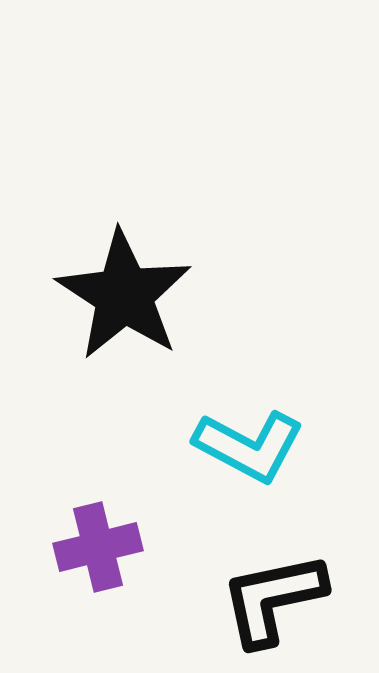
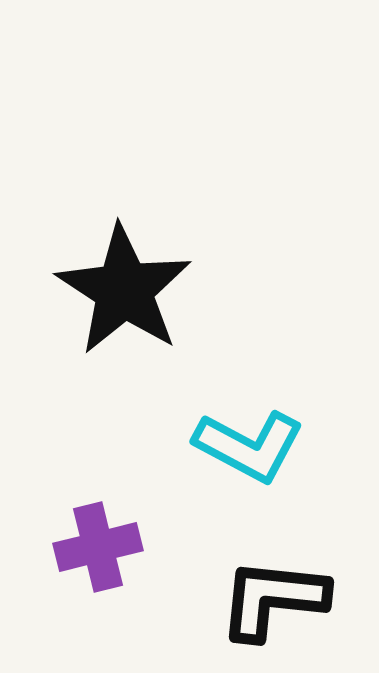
black star: moved 5 px up
black L-shape: rotated 18 degrees clockwise
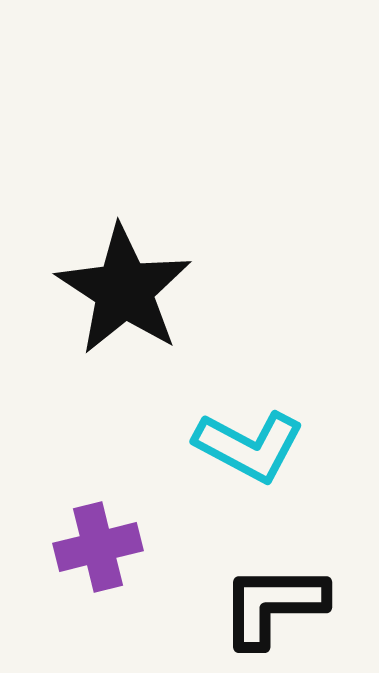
black L-shape: moved 6 px down; rotated 6 degrees counterclockwise
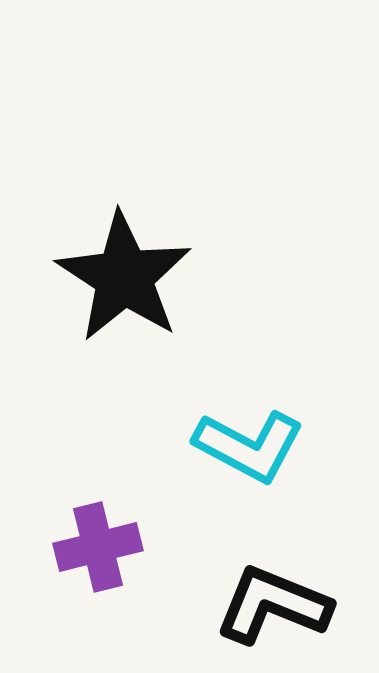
black star: moved 13 px up
black L-shape: rotated 22 degrees clockwise
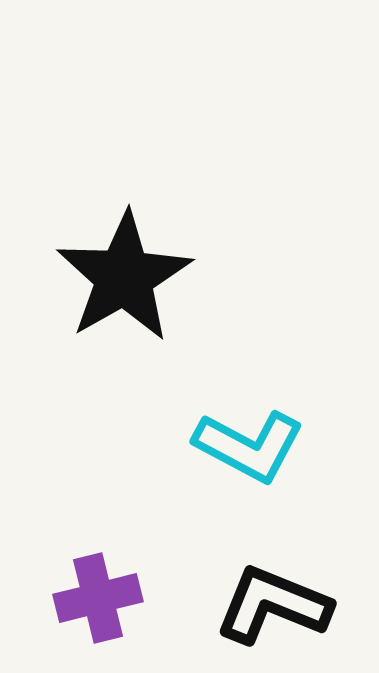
black star: rotated 9 degrees clockwise
purple cross: moved 51 px down
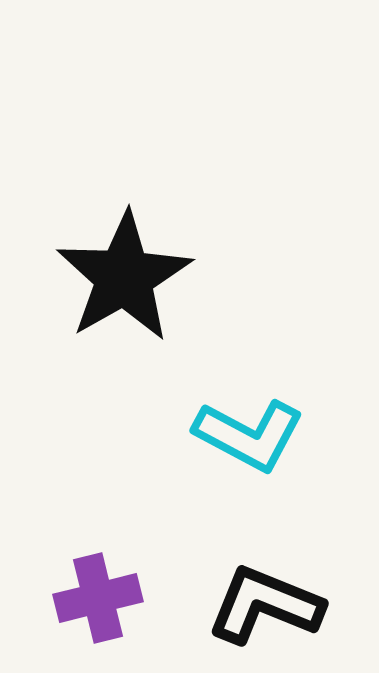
cyan L-shape: moved 11 px up
black L-shape: moved 8 px left
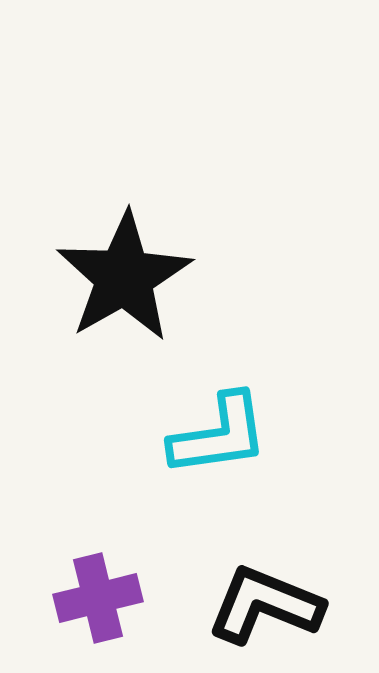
cyan L-shape: moved 30 px left; rotated 36 degrees counterclockwise
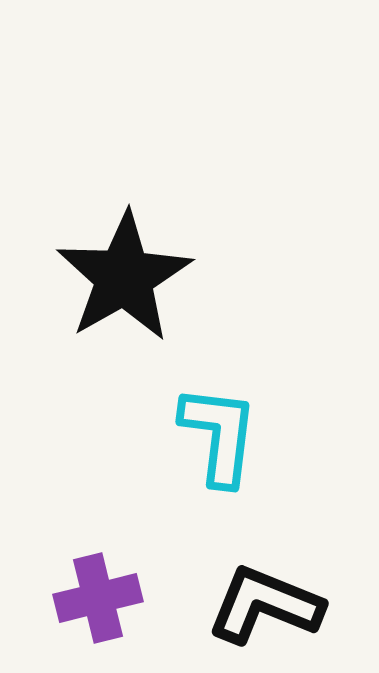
cyan L-shape: rotated 75 degrees counterclockwise
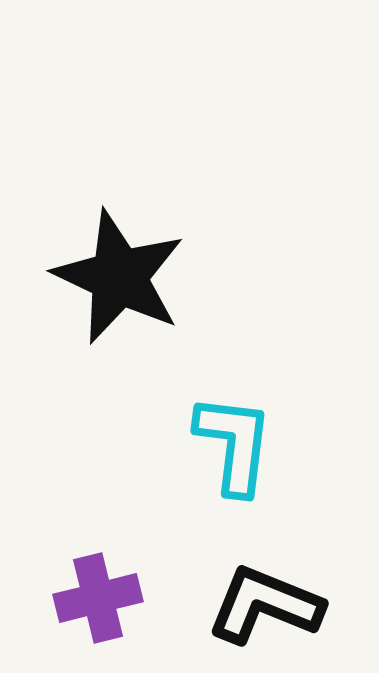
black star: moved 5 px left; rotated 17 degrees counterclockwise
cyan L-shape: moved 15 px right, 9 px down
